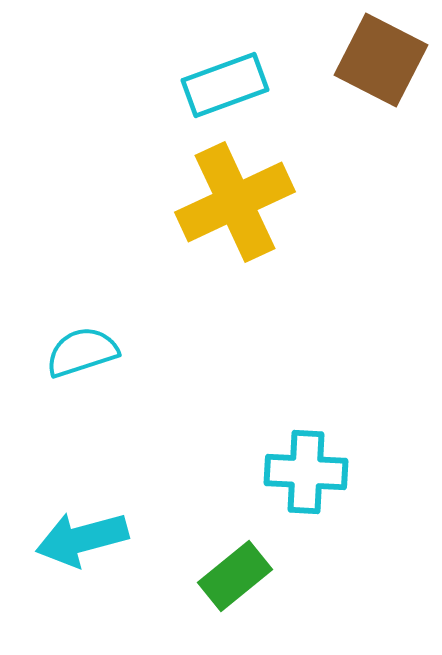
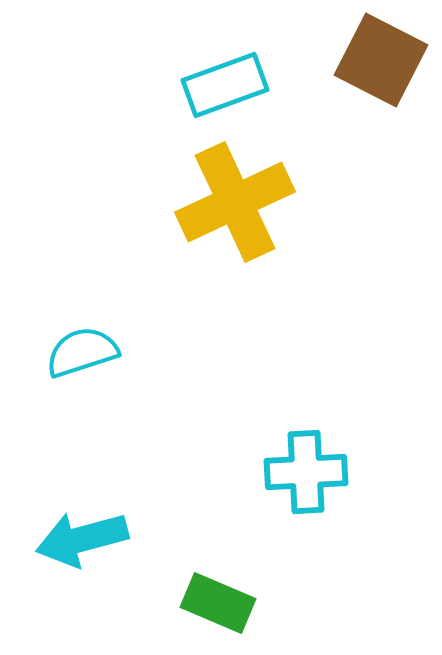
cyan cross: rotated 6 degrees counterclockwise
green rectangle: moved 17 px left, 27 px down; rotated 62 degrees clockwise
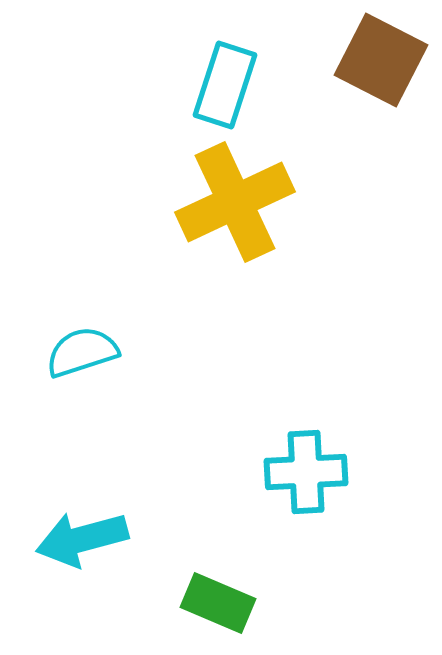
cyan rectangle: rotated 52 degrees counterclockwise
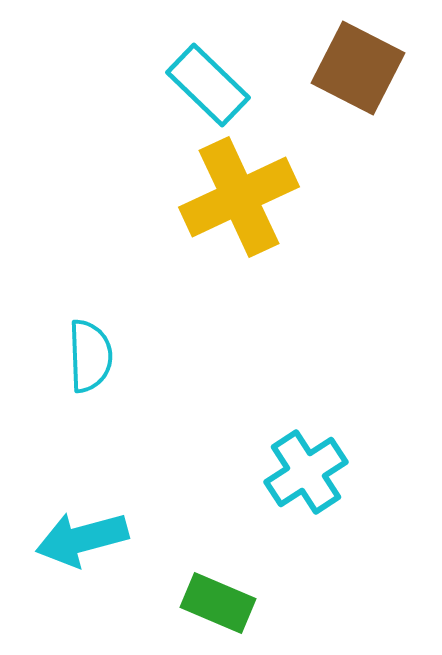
brown square: moved 23 px left, 8 px down
cyan rectangle: moved 17 px left; rotated 64 degrees counterclockwise
yellow cross: moved 4 px right, 5 px up
cyan semicircle: moved 8 px right, 4 px down; rotated 106 degrees clockwise
cyan cross: rotated 30 degrees counterclockwise
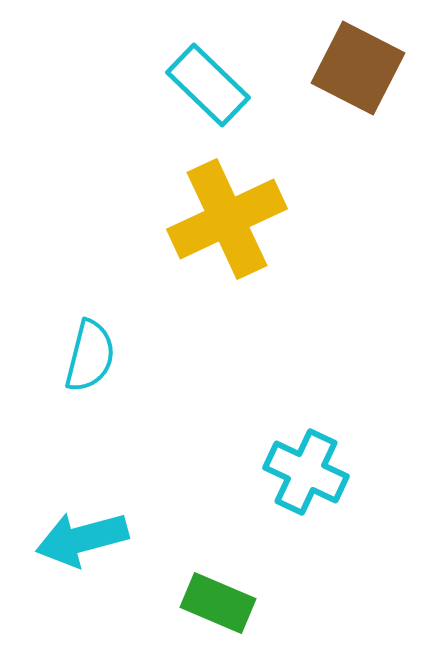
yellow cross: moved 12 px left, 22 px down
cyan semicircle: rotated 16 degrees clockwise
cyan cross: rotated 32 degrees counterclockwise
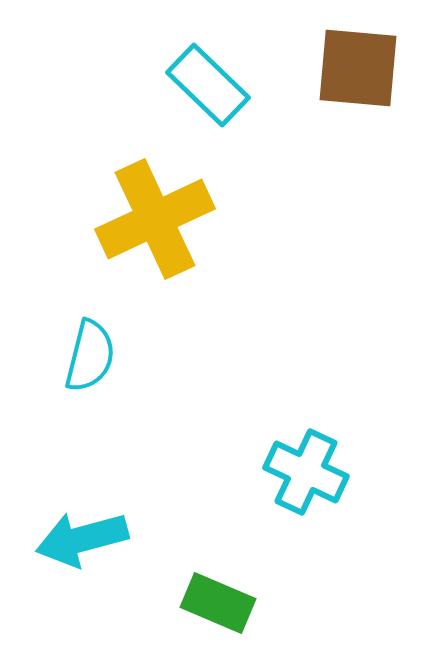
brown square: rotated 22 degrees counterclockwise
yellow cross: moved 72 px left
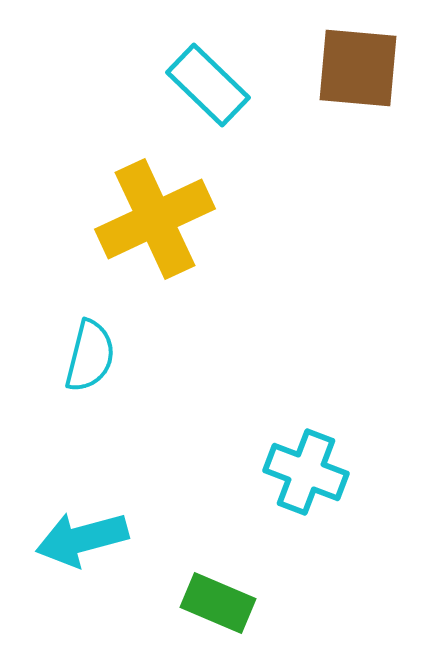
cyan cross: rotated 4 degrees counterclockwise
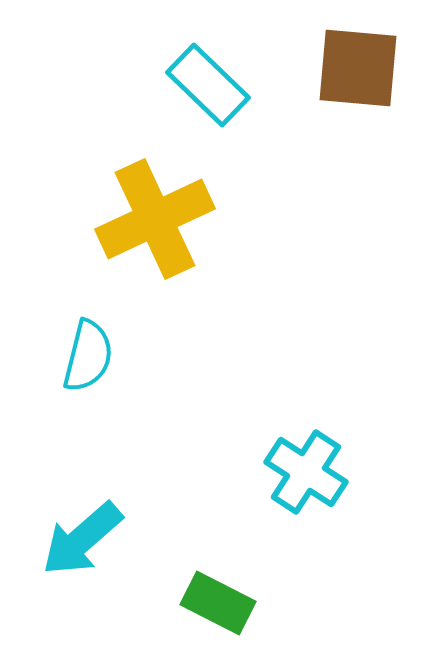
cyan semicircle: moved 2 px left
cyan cross: rotated 12 degrees clockwise
cyan arrow: rotated 26 degrees counterclockwise
green rectangle: rotated 4 degrees clockwise
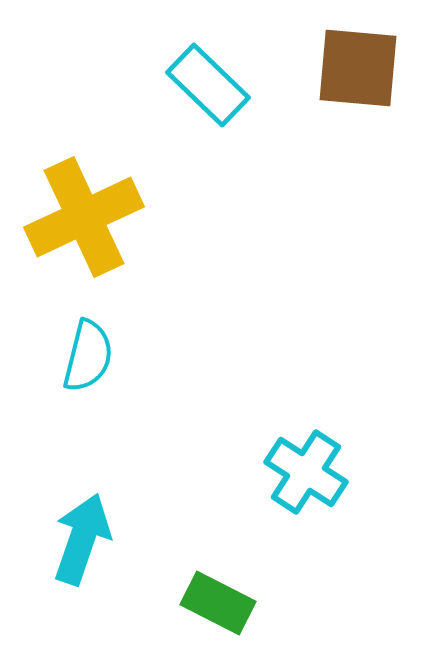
yellow cross: moved 71 px left, 2 px up
cyan arrow: rotated 150 degrees clockwise
